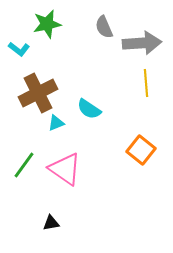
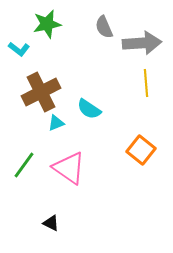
brown cross: moved 3 px right, 1 px up
pink triangle: moved 4 px right, 1 px up
black triangle: rotated 36 degrees clockwise
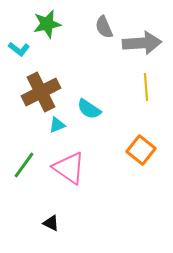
yellow line: moved 4 px down
cyan triangle: moved 1 px right, 2 px down
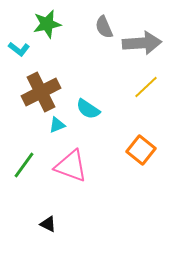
yellow line: rotated 52 degrees clockwise
cyan semicircle: moved 1 px left
pink triangle: moved 2 px right, 2 px up; rotated 15 degrees counterclockwise
black triangle: moved 3 px left, 1 px down
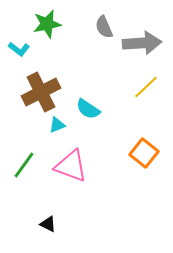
orange square: moved 3 px right, 3 px down
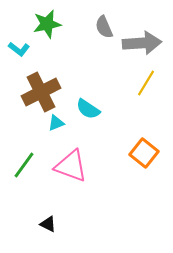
yellow line: moved 4 px up; rotated 16 degrees counterclockwise
cyan triangle: moved 1 px left, 2 px up
